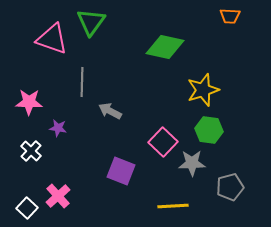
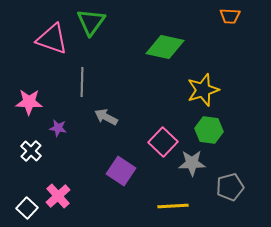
gray arrow: moved 4 px left, 6 px down
purple square: rotated 12 degrees clockwise
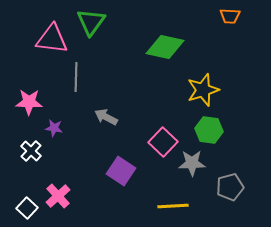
pink triangle: rotated 12 degrees counterclockwise
gray line: moved 6 px left, 5 px up
purple star: moved 4 px left
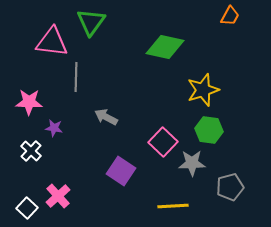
orange trapezoid: rotated 65 degrees counterclockwise
pink triangle: moved 3 px down
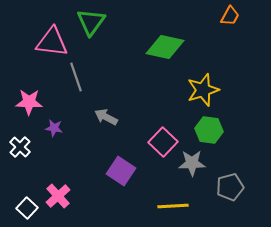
gray line: rotated 20 degrees counterclockwise
white cross: moved 11 px left, 4 px up
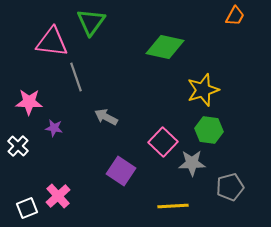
orange trapezoid: moved 5 px right
white cross: moved 2 px left, 1 px up
white square: rotated 25 degrees clockwise
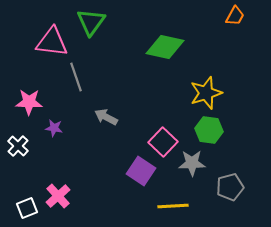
yellow star: moved 3 px right, 3 px down
purple square: moved 20 px right
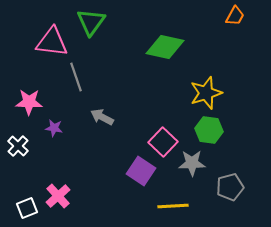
gray arrow: moved 4 px left
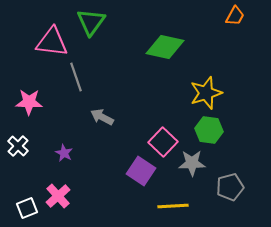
purple star: moved 10 px right, 25 px down; rotated 18 degrees clockwise
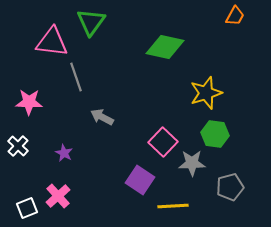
green hexagon: moved 6 px right, 4 px down
purple square: moved 1 px left, 9 px down
